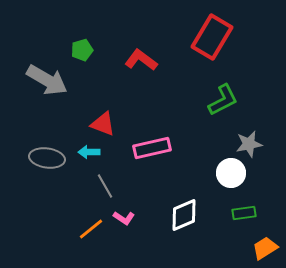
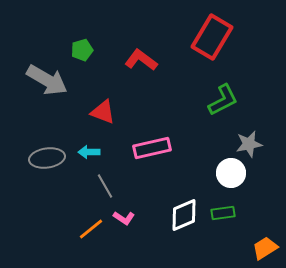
red triangle: moved 12 px up
gray ellipse: rotated 16 degrees counterclockwise
green rectangle: moved 21 px left
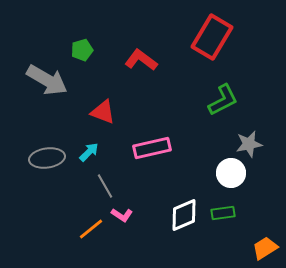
cyan arrow: rotated 135 degrees clockwise
pink L-shape: moved 2 px left, 3 px up
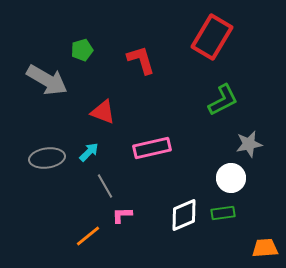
red L-shape: rotated 36 degrees clockwise
white circle: moved 5 px down
pink L-shape: rotated 145 degrees clockwise
orange line: moved 3 px left, 7 px down
orange trapezoid: rotated 28 degrees clockwise
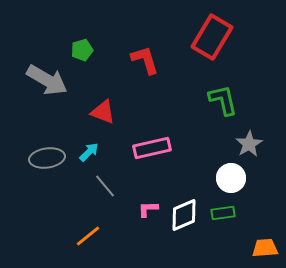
red L-shape: moved 4 px right
green L-shape: rotated 76 degrees counterclockwise
gray star: rotated 20 degrees counterclockwise
gray line: rotated 10 degrees counterclockwise
pink L-shape: moved 26 px right, 6 px up
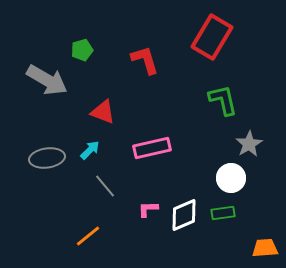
cyan arrow: moved 1 px right, 2 px up
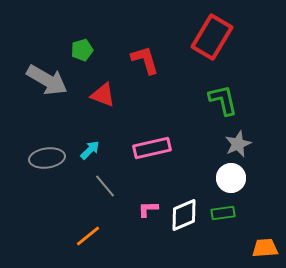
red triangle: moved 17 px up
gray star: moved 11 px left; rotated 8 degrees clockwise
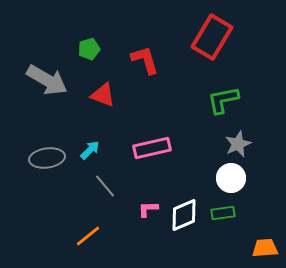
green pentagon: moved 7 px right, 1 px up
green L-shape: rotated 88 degrees counterclockwise
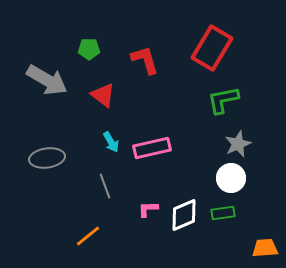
red rectangle: moved 11 px down
green pentagon: rotated 15 degrees clockwise
red triangle: rotated 16 degrees clockwise
cyan arrow: moved 21 px right, 8 px up; rotated 105 degrees clockwise
gray line: rotated 20 degrees clockwise
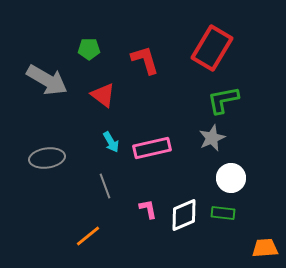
gray star: moved 26 px left, 6 px up
pink L-shape: rotated 80 degrees clockwise
green rectangle: rotated 15 degrees clockwise
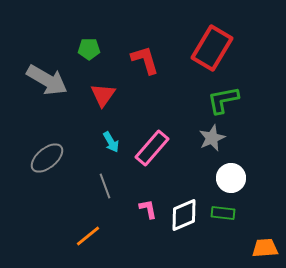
red triangle: rotated 28 degrees clockwise
pink rectangle: rotated 36 degrees counterclockwise
gray ellipse: rotated 32 degrees counterclockwise
